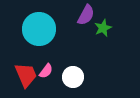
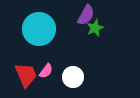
green star: moved 8 px left
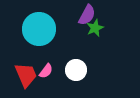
purple semicircle: moved 1 px right
white circle: moved 3 px right, 7 px up
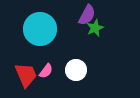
cyan circle: moved 1 px right
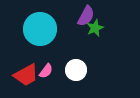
purple semicircle: moved 1 px left, 1 px down
red trapezoid: rotated 84 degrees clockwise
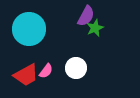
cyan circle: moved 11 px left
white circle: moved 2 px up
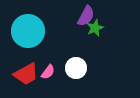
cyan circle: moved 1 px left, 2 px down
pink semicircle: moved 2 px right, 1 px down
red trapezoid: moved 1 px up
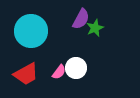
purple semicircle: moved 5 px left, 3 px down
cyan circle: moved 3 px right
pink semicircle: moved 11 px right
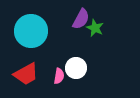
green star: rotated 24 degrees counterclockwise
pink semicircle: moved 4 px down; rotated 28 degrees counterclockwise
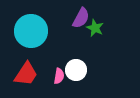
purple semicircle: moved 1 px up
white circle: moved 2 px down
red trapezoid: rotated 28 degrees counterclockwise
